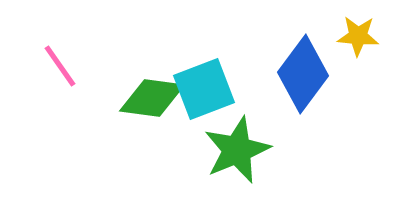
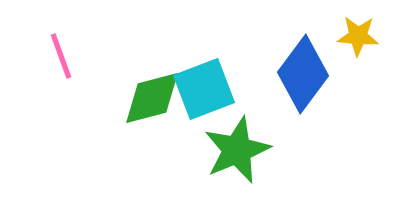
pink line: moved 1 px right, 10 px up; rotated 15 degrees clockwise
green diamond: rotated 22 degrees counterclockwise
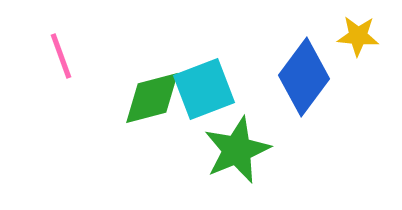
blue diamond: moved 1 px right, 3 px down
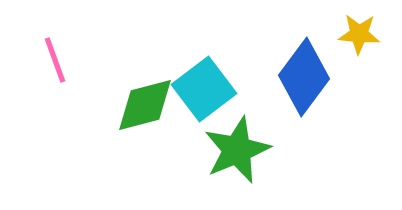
yellow star: moved 1 px right, 2 px up
pink line: moved 6 px left, 4 px down
cyan square: rotated 16 degrees counterclockwise
green diamond: moved 7 px left, 7 px down
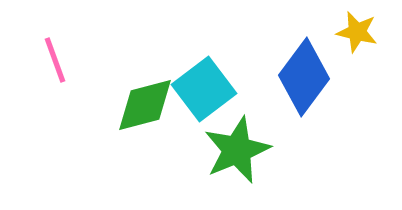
yellow star: moved 2 px left, 2 px up; rotated 9 degrees clockwise
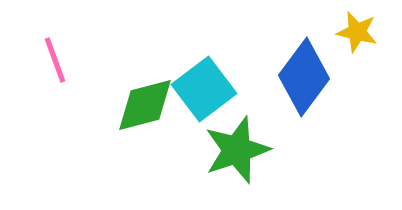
green star: rotated 4 degrees clockwise
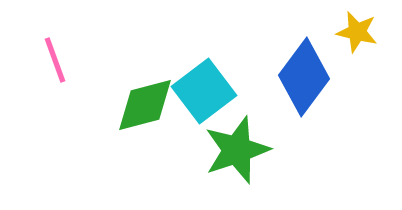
cyan square: moved 2 px down
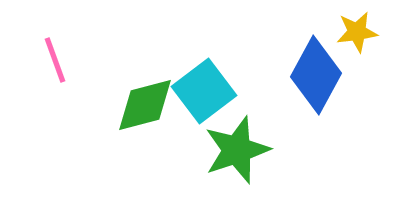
yellow star: rotated 21 degrees counterclockwise
blue diamond: moved 12 px right, 2 px up; rotated 8 degrees counterclockwise
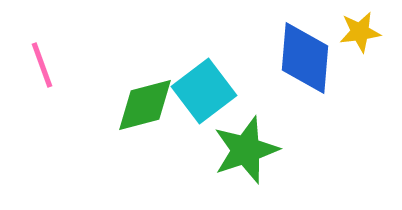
yellow star: moved 3 px right
pink line: moved 13 px left, 5 px down
blue diamond: moved 11 px left, 17 px up; rotated 24 degrees counterclockwise
green star: moved 9 px right
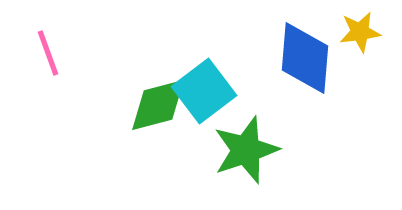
pink line: moved 6 px right, 12 px up
green diamond: moved 13 px right
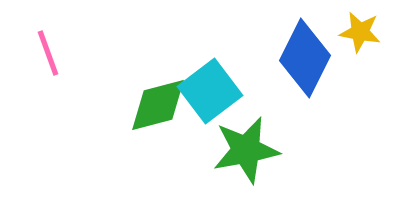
yellow star: rotated 18 degrees clockwise
blue diamond: rotated 22 degrees clockwise
cyan square: moved 6 px right
green star: rotated 8 degrees clockwise
